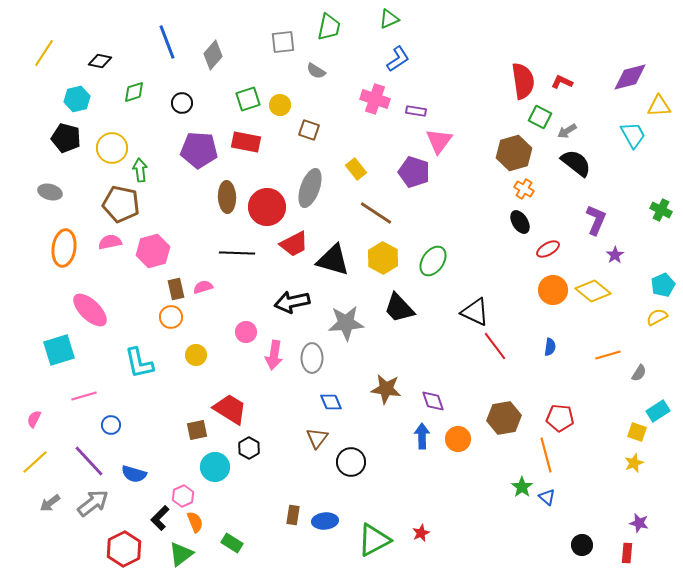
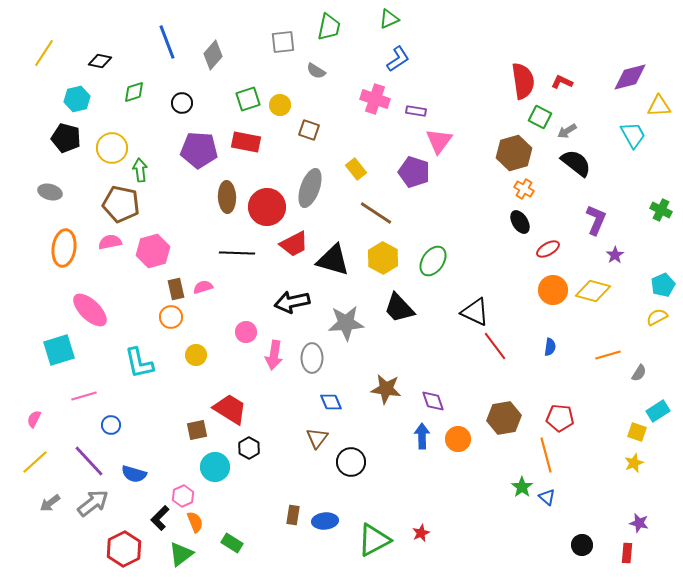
yellow diamond at (593, 291): rotated 24 degrees counterclockwise
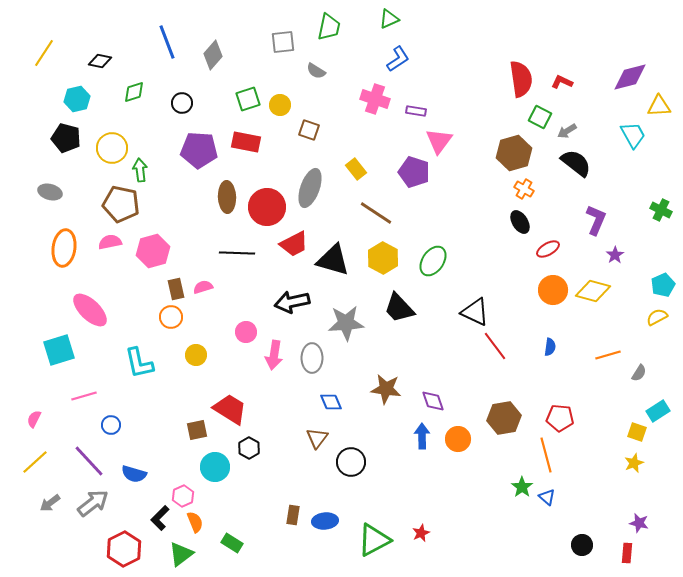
red semicircle at (523, 81): moved 2 px left, 2 px up
